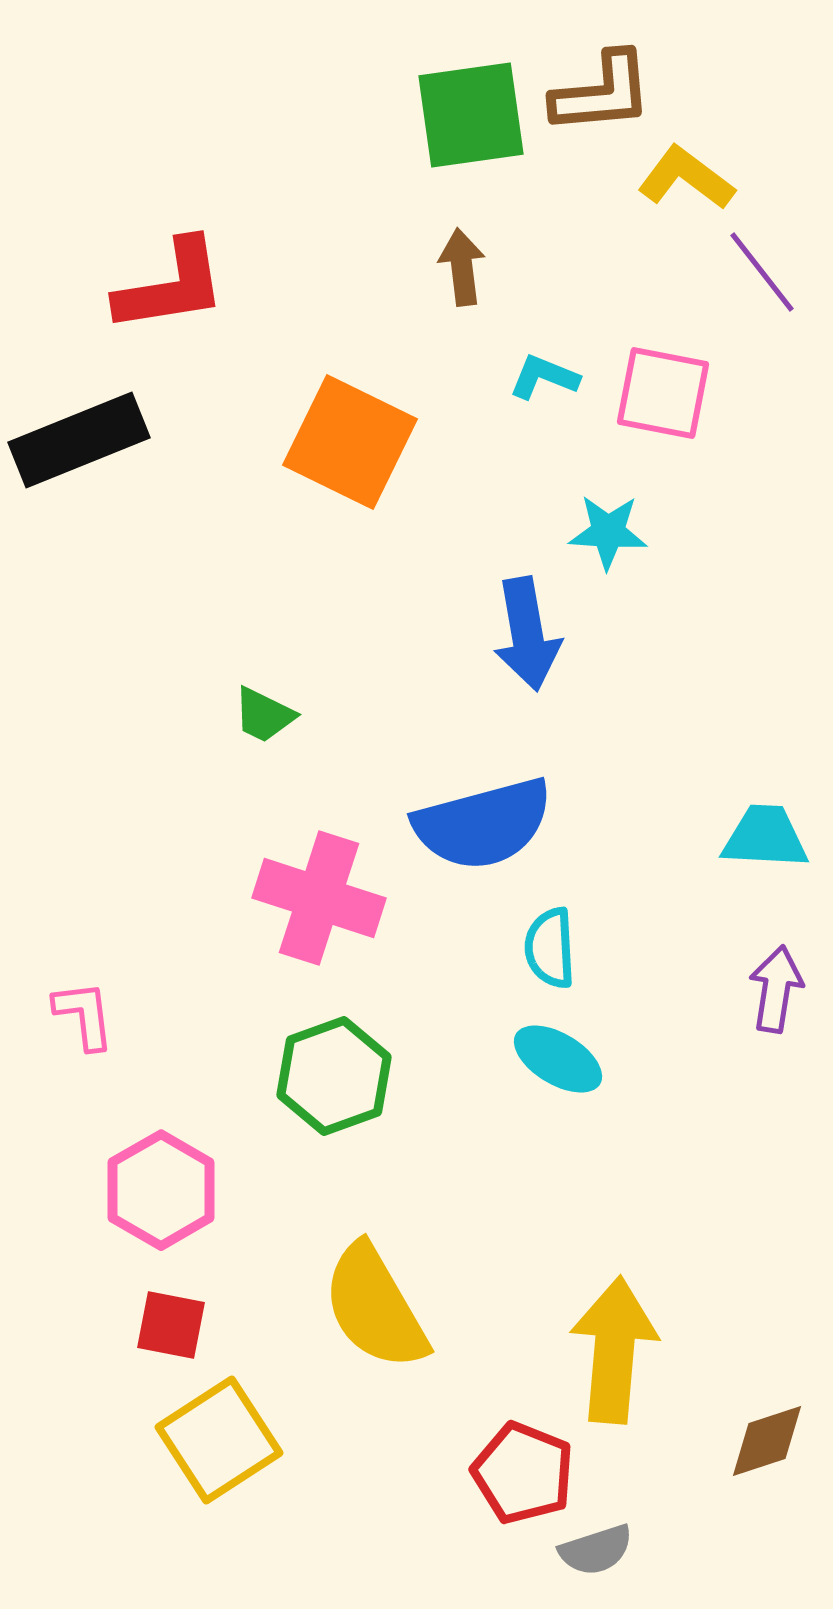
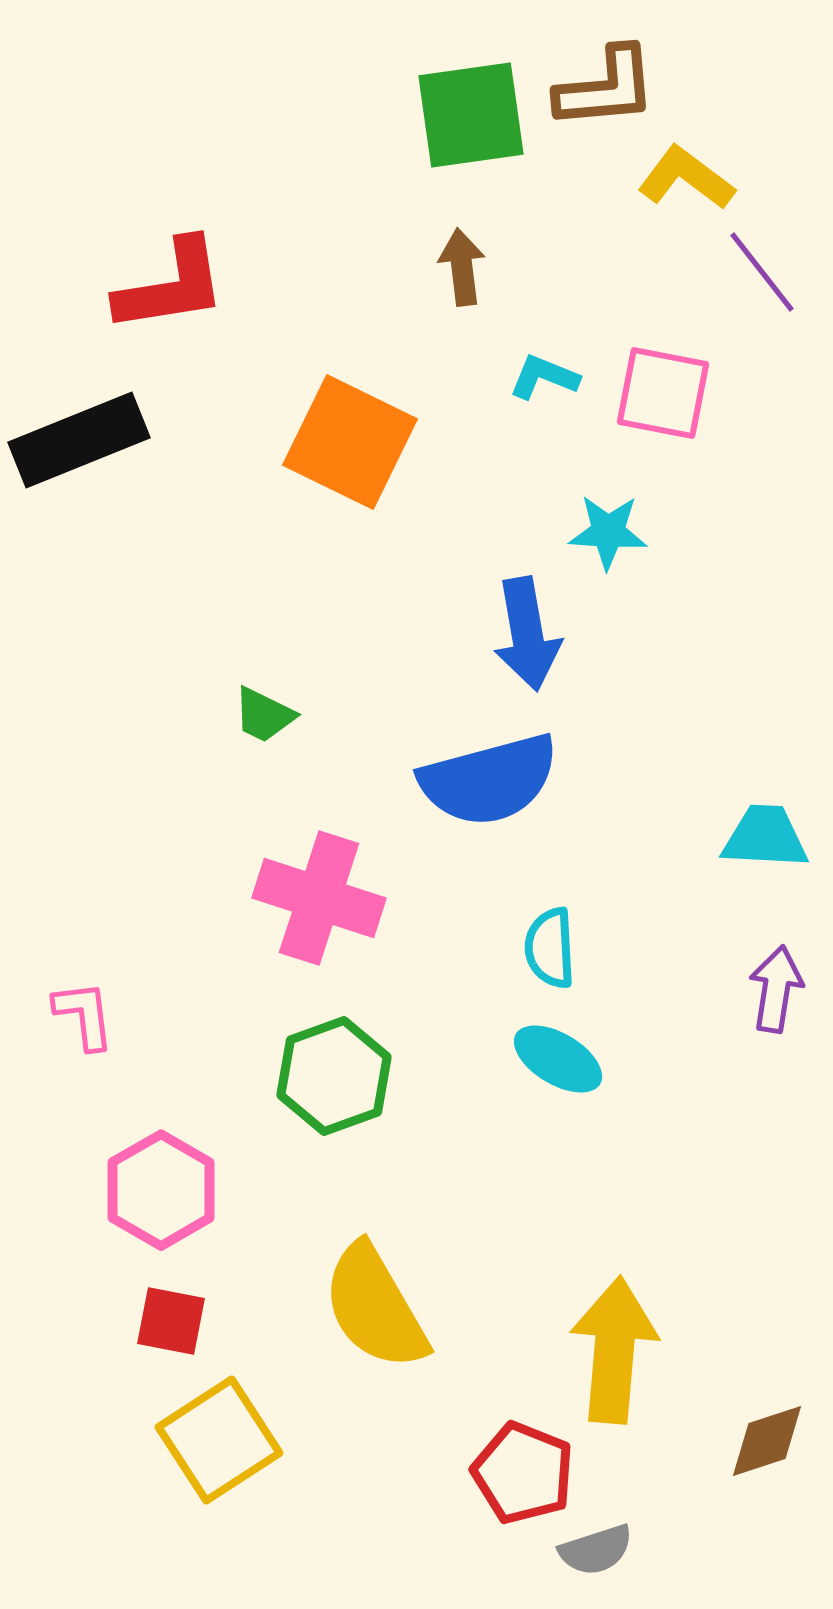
brown L-shape: moved 4 px right, 5 px up
blue semicircle: moved 6 px right, 44 px up
red square: moved 4 px up
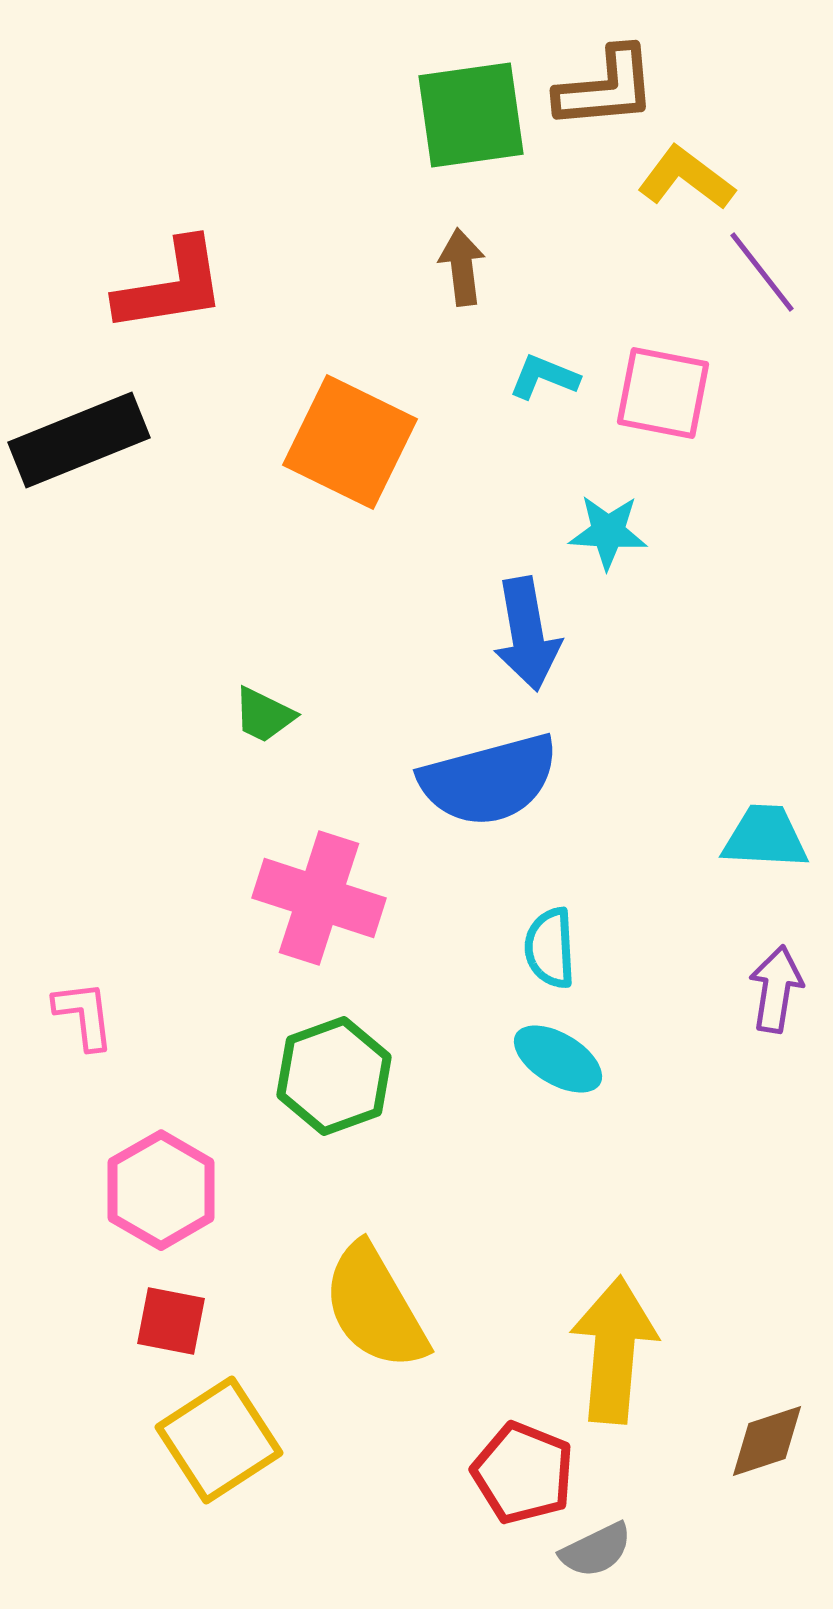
gray semicircle: rotated 8 degrees counterclockwise
